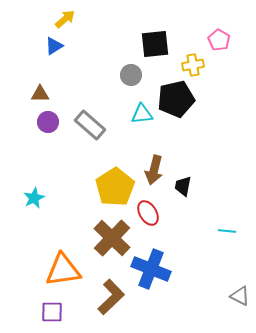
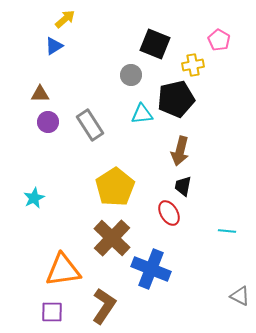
black square: rotated 28 degrees clockwise
gray rectangle: rotated 16 degrees clockwise
brown arrow: moved 26 px right, 19 px up
red ellipse: moved 21 px right
brown L-shape: moved 7 px left, 9 px down; rotated 12 degrees counterclockwise
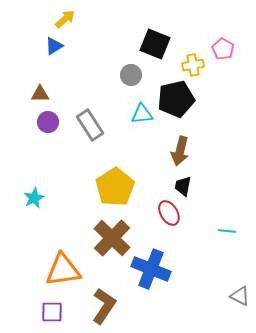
pink pentagon: moved 4 px right, 9 px down
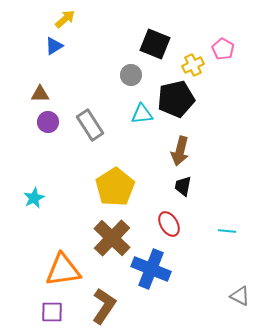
yellow cross: rotated 15 degrees counterclockwise
red ellipse: moved 11 px down
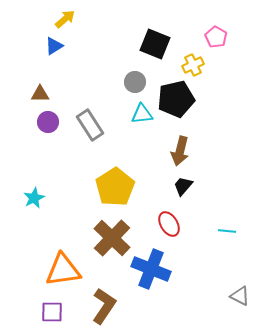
pink pentagon: moved 7 px left, 12 px up
gray circle: moved 4 px right, 7 px down
black trapezoid: rotated 30 degrees clockwise
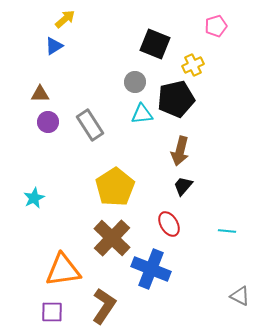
pink pentagon: moved 11 px up; rotated 25 degrees clockwise
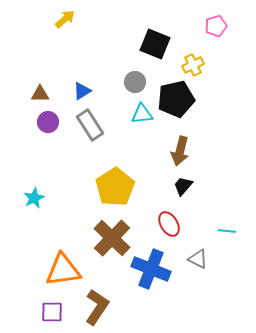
blue triangle: moved 28 px right, 45 px down
gray triangle: moved 42 px left, 37 px up
brown L-shape: moved 7 px left, 1 px down
